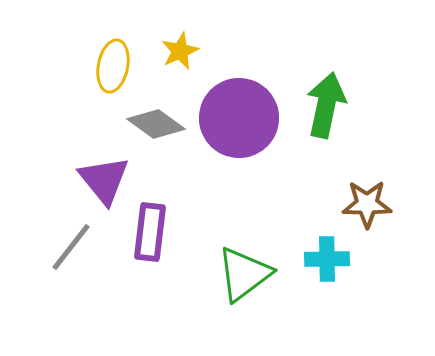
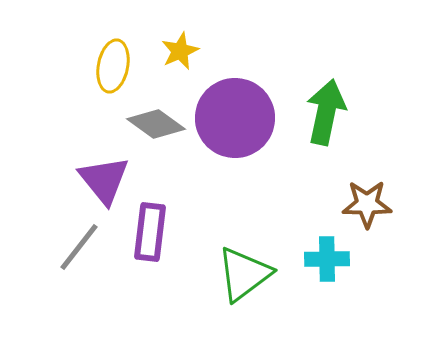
green arrow: moved 7 px down
purple circle: moved 4 px left
gray line: moved 8 px right
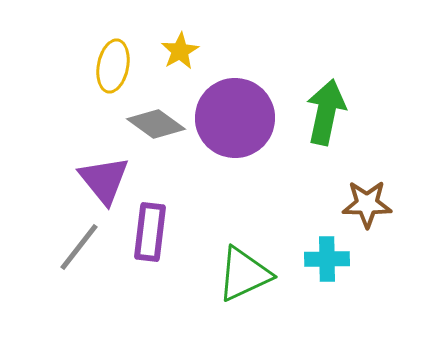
yellow star: rotated 6 degrees counterclockwise
green triangle: rotated 12 degrees clockwise
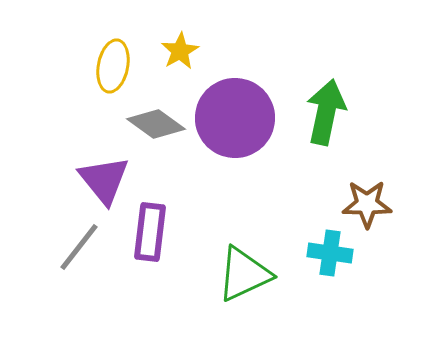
cyan cross: moved 3 px right, 6 px up; rotated 9 degrees clockwise
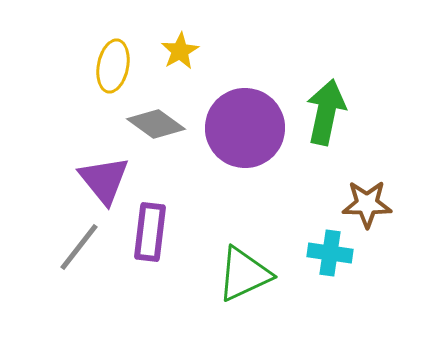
purple circle: moved 10 px right, 10 px down
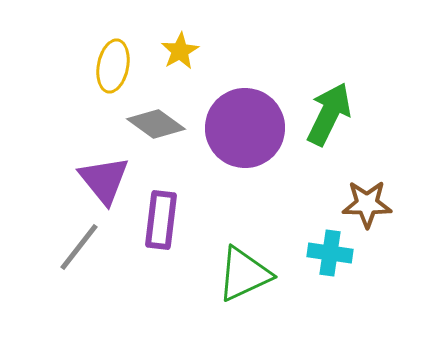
green arrow: moved 3 px right, 2 px down; rotated 14 degrees clockwise
purple rectangle: moved 11 px right, 12 px up
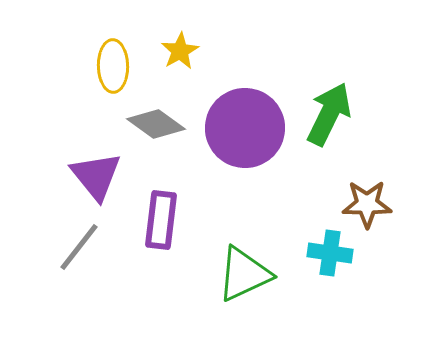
yellow ellipse: rotated 12 degrees counterclockwise
purple triangle: moved 8 px left, 4 px up
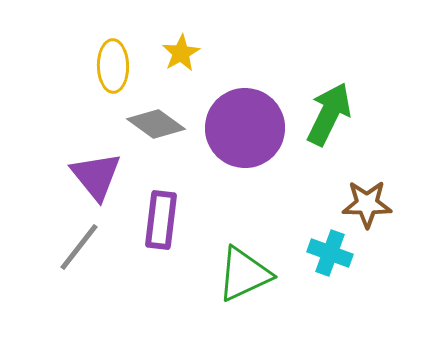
yellow star: moved 1 px right, 2 px down
cyan cross: rotated 12 degrees clockwise
